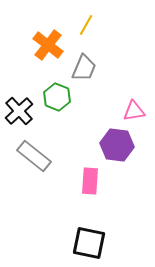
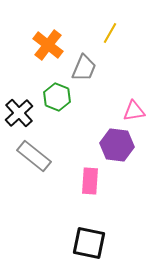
yellow line: moved 24 px right, 8 px down
black cross: moved 2 px down
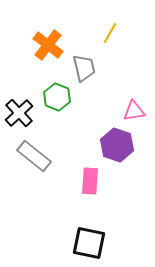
gray trapezoid: rotated 36 degrees counterclockwise
purple hexagon: rotated 12 degrees clockwise
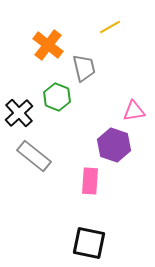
yellow line: moved 6 px up; rotated 30 degrees clockwise
purple hexagon: moved 3 px left
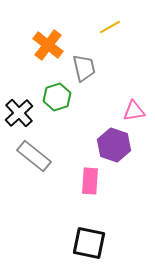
green hexagon: rotated 20 degrees clockwise
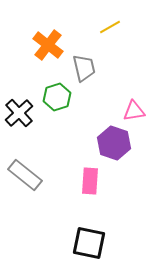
purple hexagon: moved 2 px up
gray rectangle: moved 9 px left, 19 px down
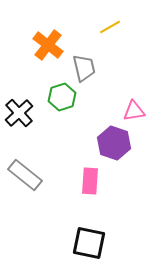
green hexagon: moved 5 px right
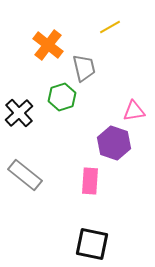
black square: moved 3 px right, 1 px down
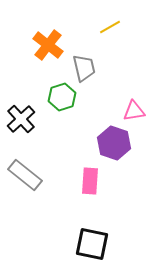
black cross: moved 2 px right, 6 px down
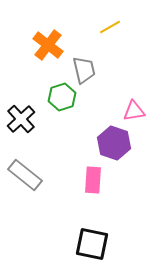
gray trapezoid: moved 2 px down
pink rectangle: moved 3 px right, 1 px up
